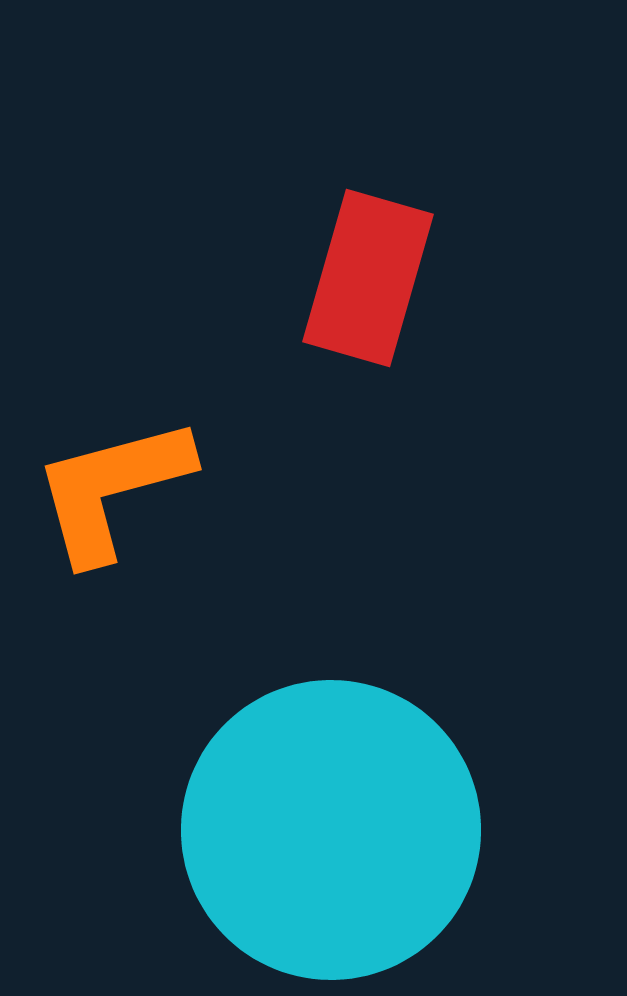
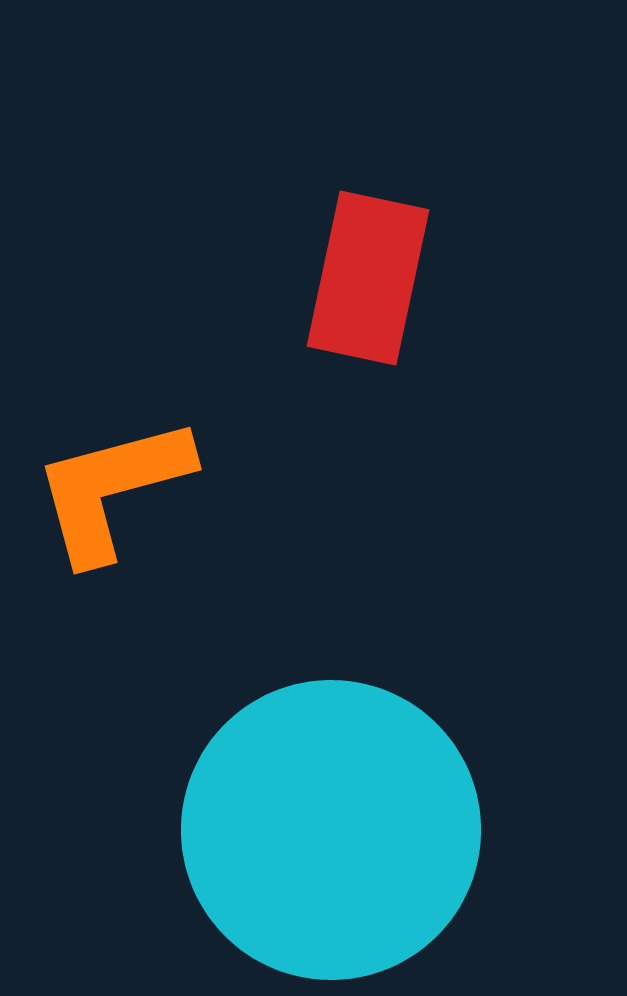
red rectangle: rotated 4 degrees counterclockwise
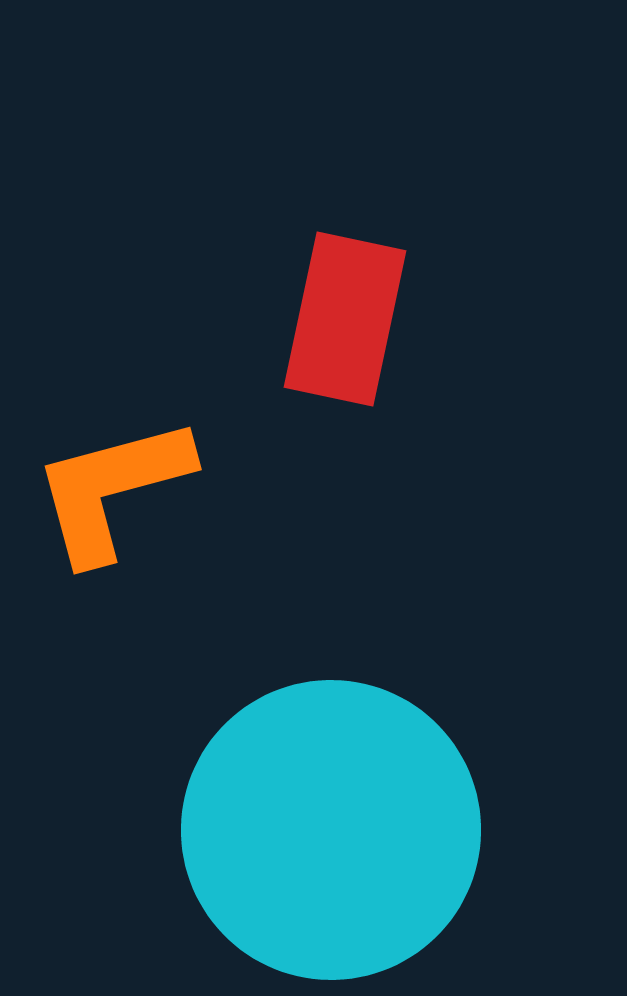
red rectangle: moved 23 px left, 41 px down
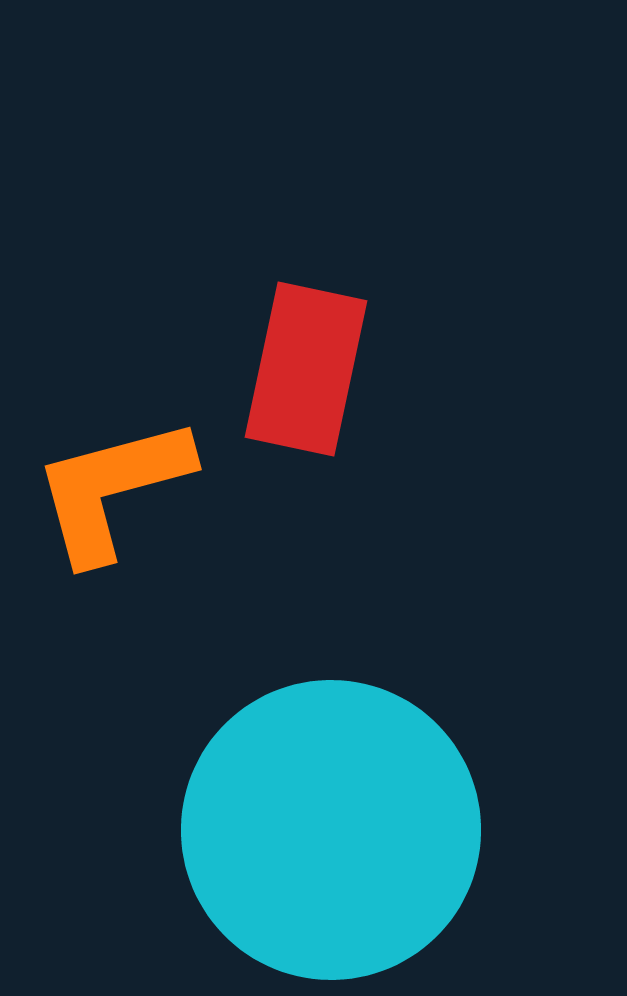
red rectangle: moved 39 px left, 50 px down
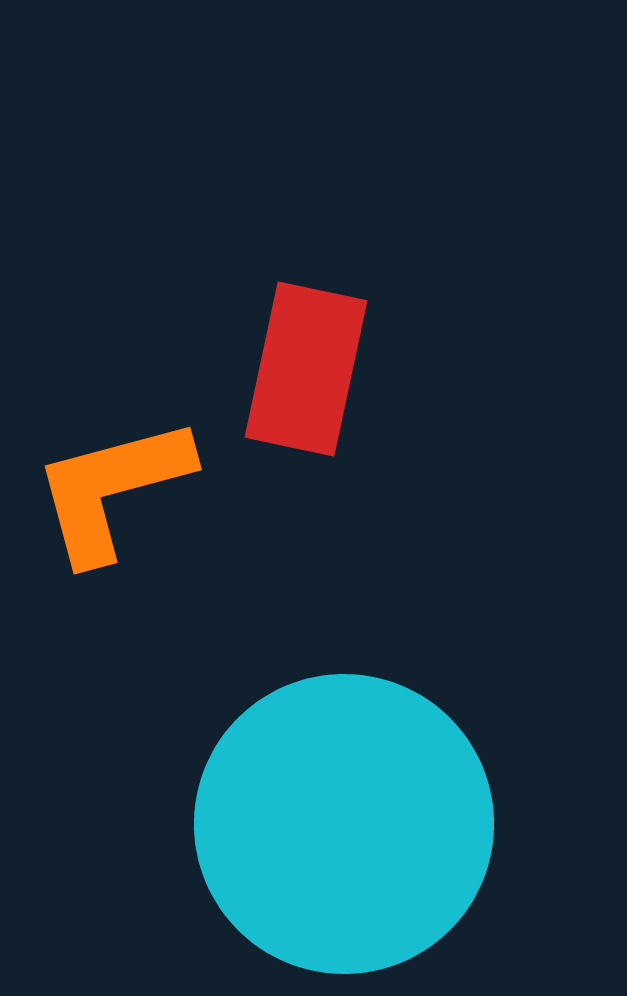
cyan circle: moved 13 px right, 6 px up
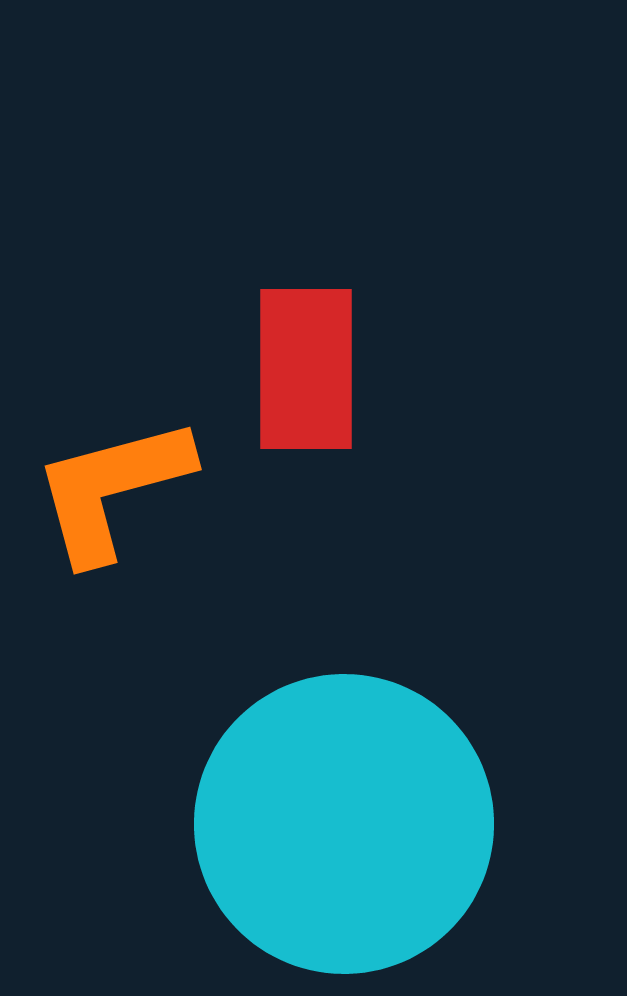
red rectangle: rotated 12 degrees counterclockwise
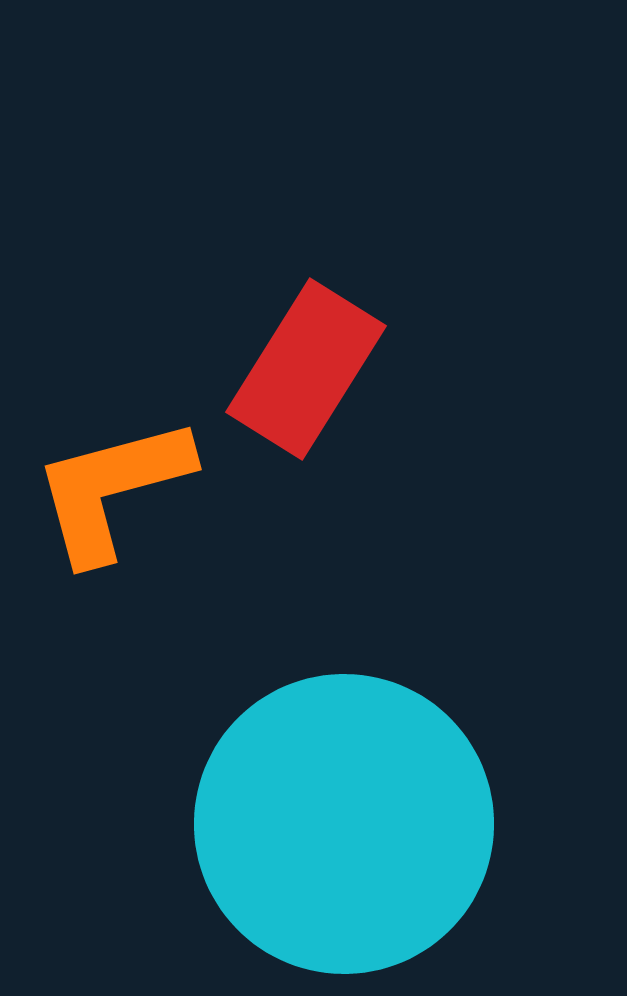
red rectangle: rotated 32 degrees clockwise
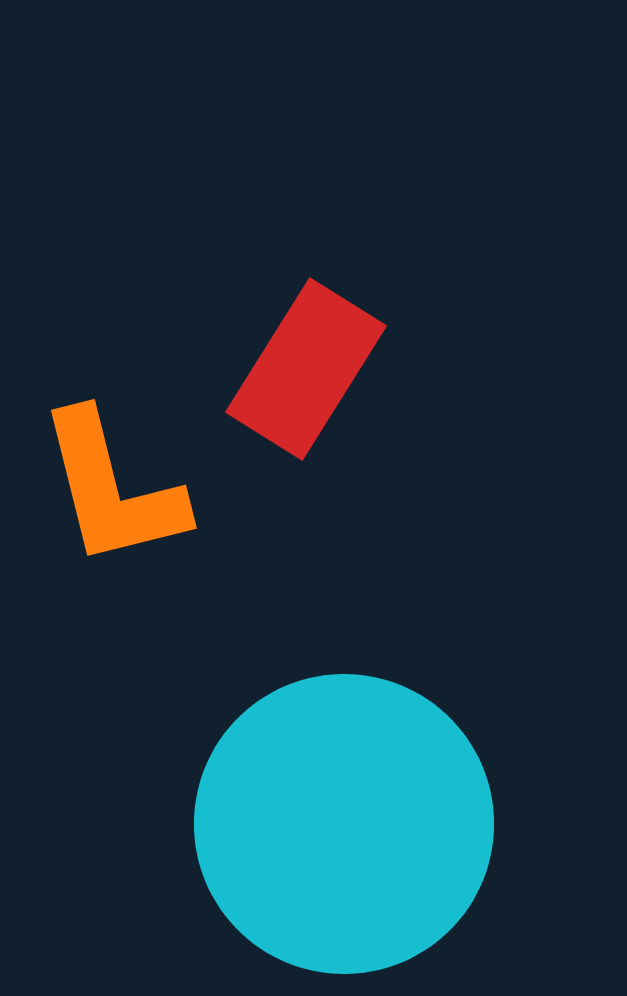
orange L-shape: rotated 89 degrees counterclockwise
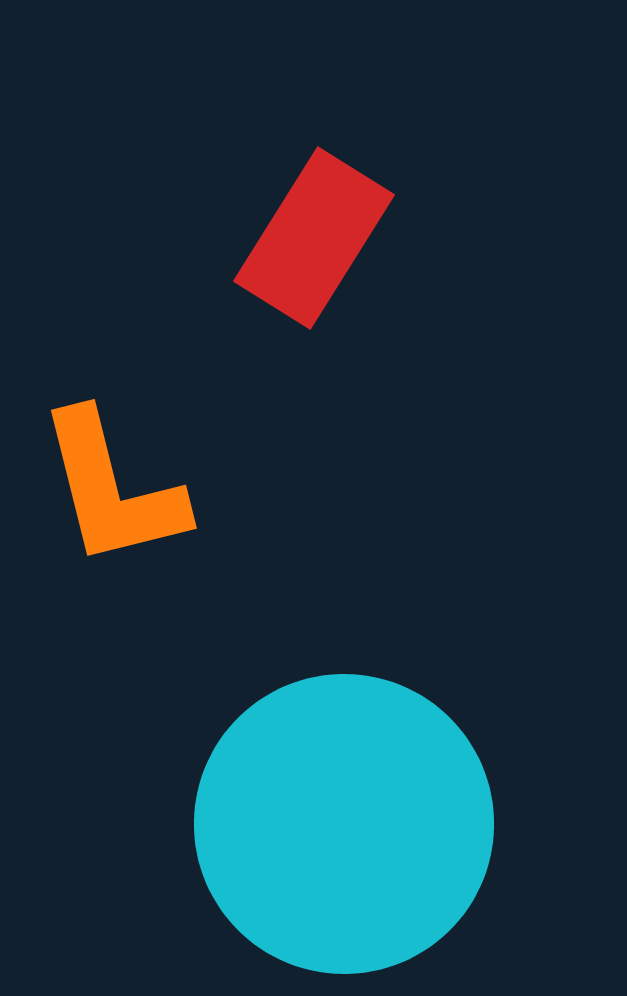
red rectangle: moved 8 px right, 131 px up
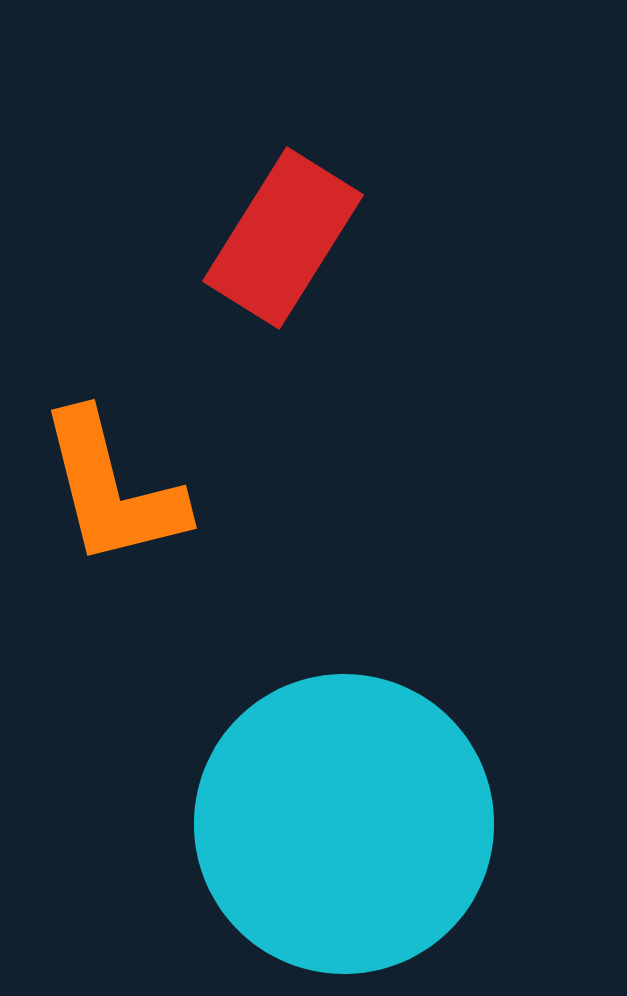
red rectangle: moved 31 px left
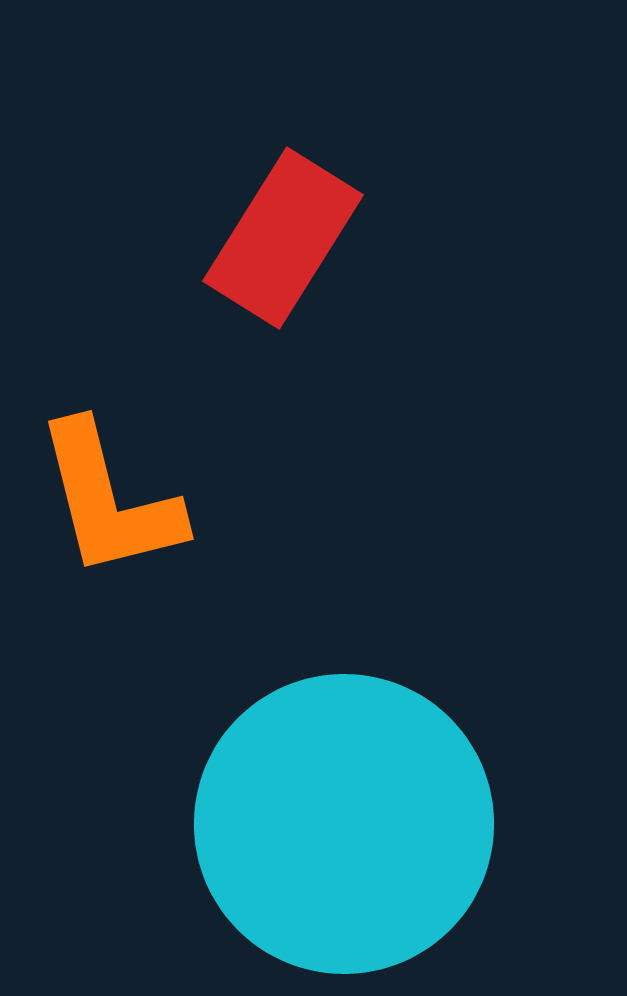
orange L-shape: moved 3 px left, 11 px down
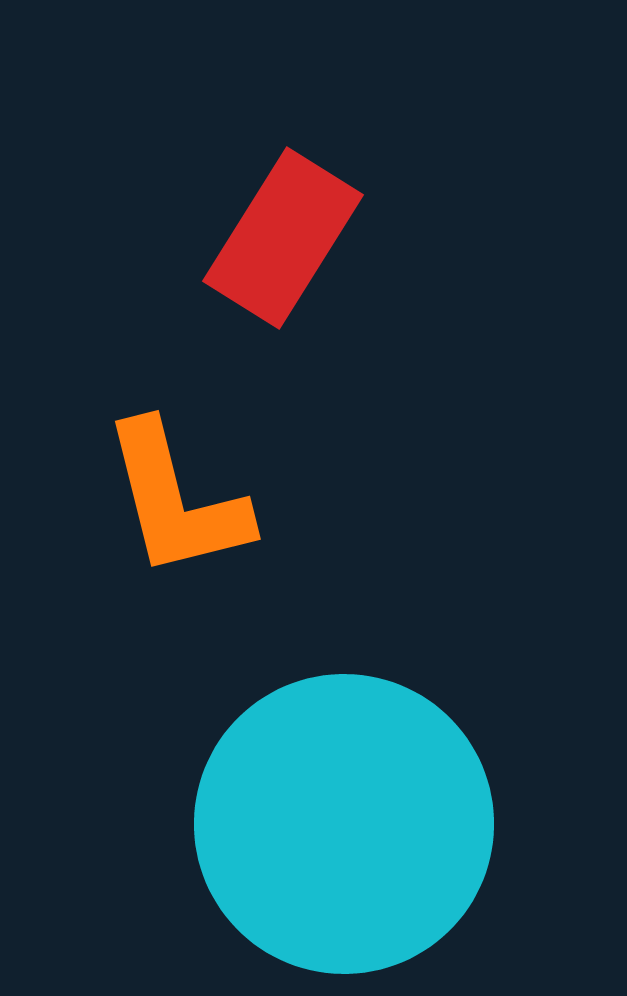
orange L-shape: moved 67 px right
